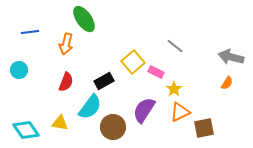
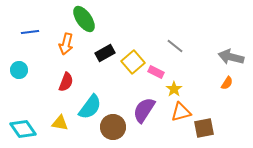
black rectangle: moved 1 px right, 28 px up
orange triangle: moved 1 px right; rotated 10 degrees clockwise
cyan diamond: moved 3 px left, 1 px up
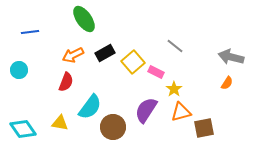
orange arrow: moved 7 px right, 11 px down; rotated 50 degrees clockwise
purple semicircle: moved 2 px right
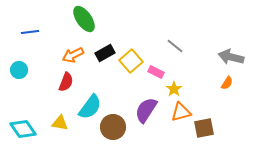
yellow square: moved 2 px left, 1 px up
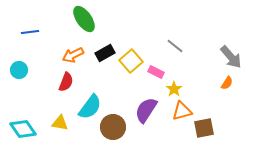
gray arrow: rotated 145 degrees counterclockwise
orange triangle: moved 1 px right, 1 px up
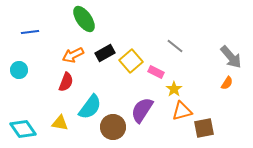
purple semicircle: moved 4 px left
